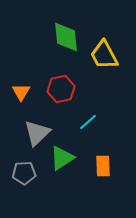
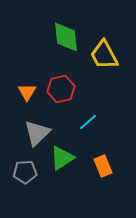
orange triangle: moved 6 px right
orange rectangle: rotated 20 degrees counterclockwise
gray pentagon: moved 1 px right, 1 px up
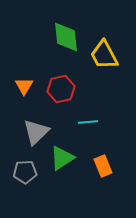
orange triangle: moved 3 px left, 6 px up
cyan line: rotated 36 degrees clockwise
gray triangle: moved 1 px left, 1 px up
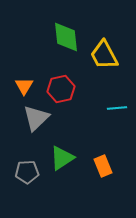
cyan line: moved 29 px right, 14 px up
gray triangle: moved 14 px up
gray pentagon: moved 2 px right
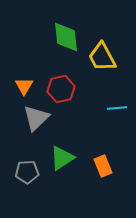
yellow trapezoid: moved 2 px left, 2 px down
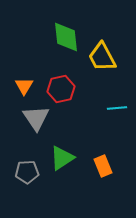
gray triangle: rotated 20 degrees counterclockwise
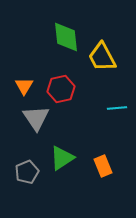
gray pentagon: rotated 20 degrees counterclockwise
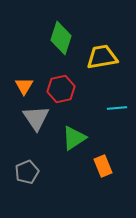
green diamond: moved 5 px left, 1 px down; rotated 24 degrees clockwise
yellow trapezoid: rotated 108 degrees clockwise
green triangle: moved 12 px right, 20 px up
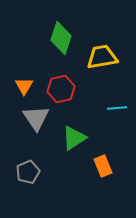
gray pentagon: moved 1 px right
